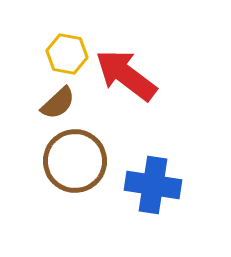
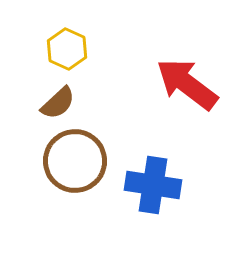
yellow hexagon: moved 5 px up; rotated 15 degrees clockwise
red arrow: moved 61 px right, 9 px down
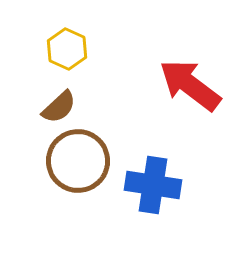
red arrow: moved 3 px right, 1 px down
brown semicircle: moved 1 px right, 4 px down
brown circle: moved 3 px right
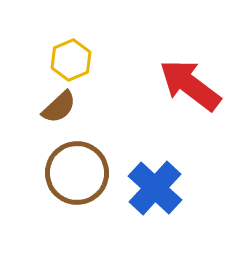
yellow hexagon: moved 4 px right, 11 px down; rotated 12 degrees clockwise
brown circle: moved 1 px left, 12 px down
blue cross: moved 2 px right, 3 px down; rotated 34 degrees clockwise
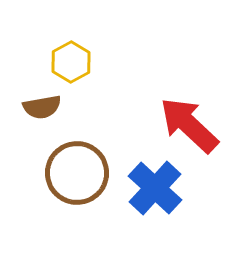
yellow hexagon: moved 2 px down; rotated 6 degrees counterclockwise
red arrow: moved 1 px left, 40 px down; rotated 6 degrees clockwise
brown semicircle: moved 17 px left; rotated 33 degrees clockwise
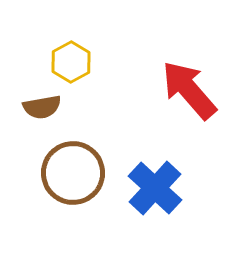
red arrow: moved 35 px up; rotated 6 degrees clockwise
brown circle: moved 4 px left
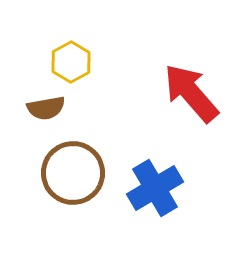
red arrow: moved 2 px right, 3 px down
brown semicircle: moved 4 px right, 1 px down
blue cross: rotated 16 degrees clockwise
